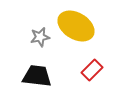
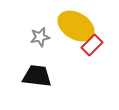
red rectangle: moved 25 px up
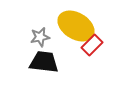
black trapezoid: moved 7 px right, 14 px up
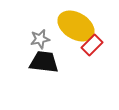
gray star: moved 2 px down
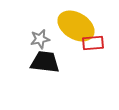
red rectangle: moved 1 px right, 2 px up; rotated 40 degrees clockwise
black trapezoid: moved 1 px right
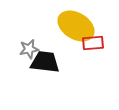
gray star: moved 11 px left, 10 px down
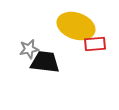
yellow ellipse: rotated 12 degrees counterclockwise
red rectangle: moved 2 px right, 1 px down
